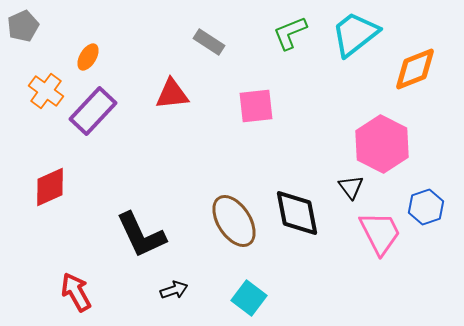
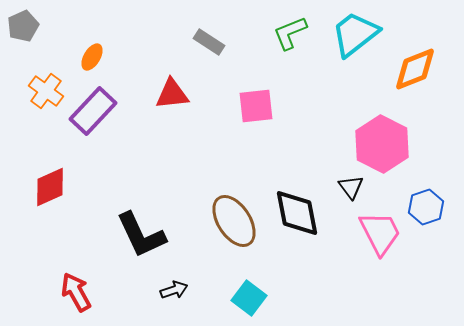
orange ellipse: moved 4 px right
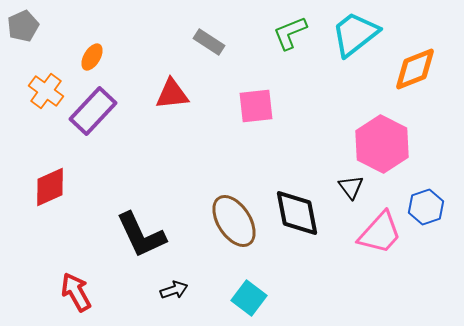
pink trapezoid: rotated 69 degrees clockwise
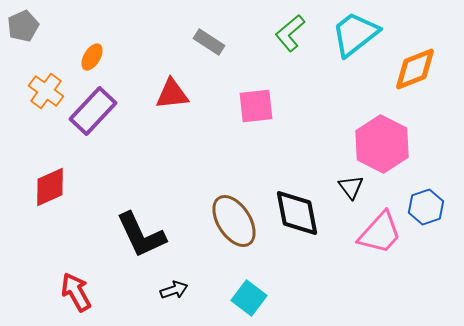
green L-shape: rotated 18 degrees counterclockwise
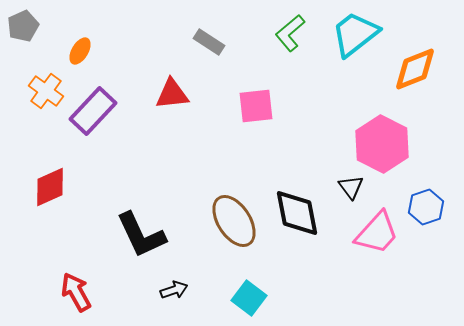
orange ellipse: moved 12 px left, 6 px up
pink trapezoid: moved 3 px left
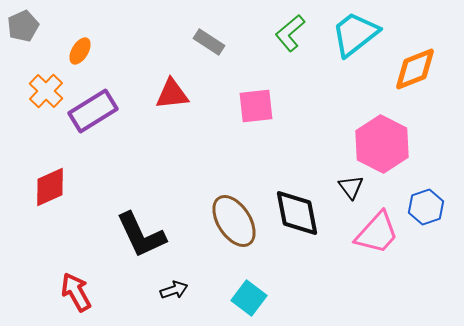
orange cross: rotated 8 degrees clockwise
purple rectangle: rotated 15 degrees clockwise
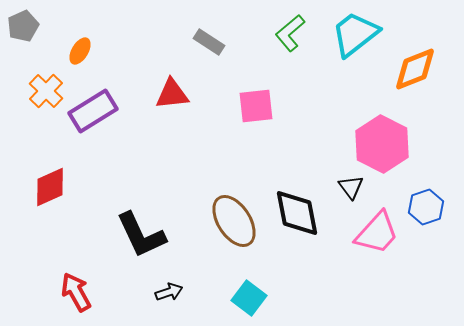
black arrow: moved 5 px left, 2 px down
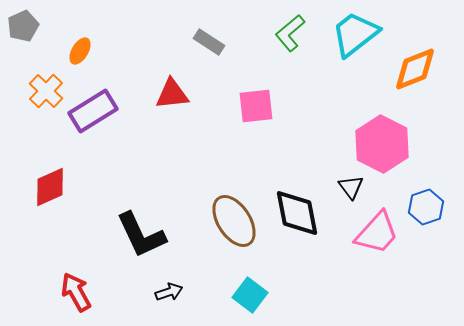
cyan square: moved 1 px right, 3 px up
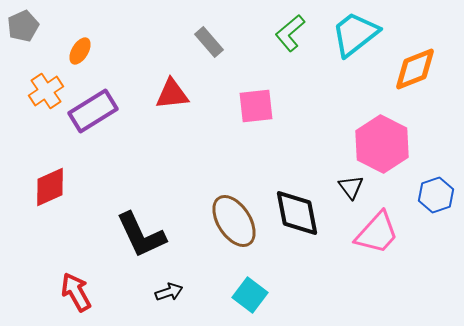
gray rectangle: rotated 16 degrees clockwise
orange cross: rotated 12 degrees clockwise
blue hexagon: moved 10 px right, 12 px up
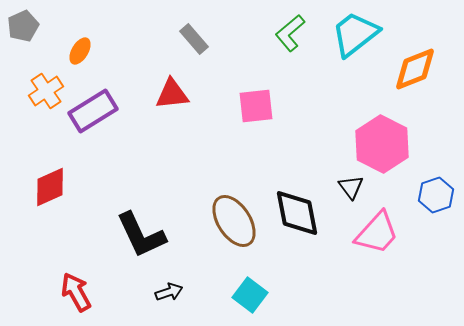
gray rectangle: moved 15 px left, 3 px up
